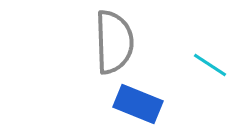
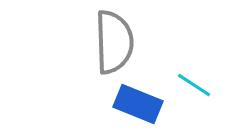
cyan line: moved 16 px left, 20 px down
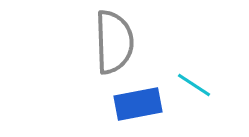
blue rectangle: rotated 33 degrees counterclockwise
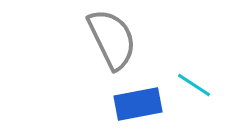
gray semicircle: moved 2 px left, 3 px up; rotated 24 degrees counterclockwise
